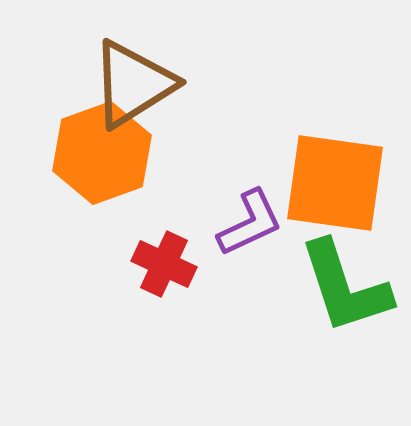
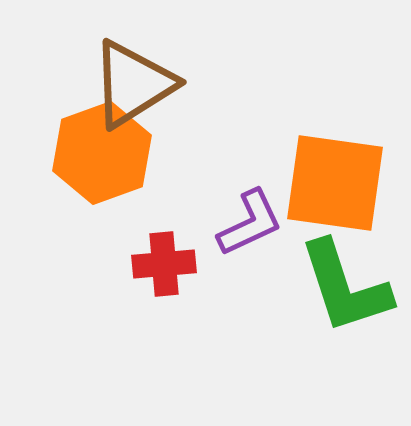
red cross: rotated 30 degrees counterclockwise
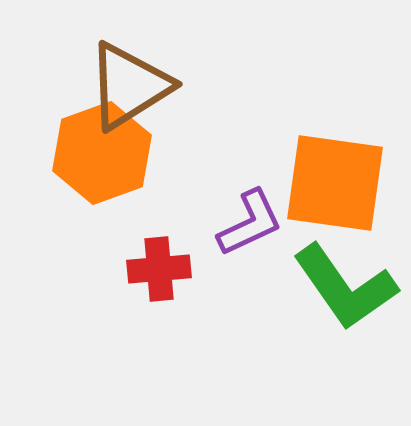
brown triangle: moved 4 px left, 2 px down
red cross: moved 5 px left, 5 px down
green L-shape: rotated 17 degrees counterclockwise
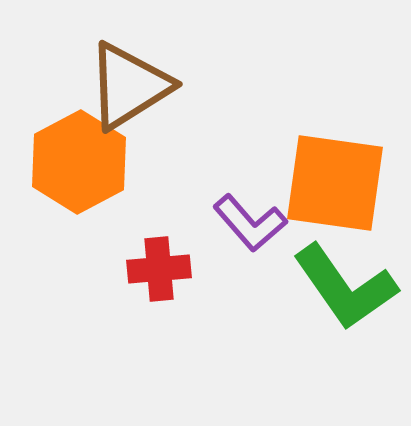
orange hexagon: moved 23 px left, 9 px down; rotated 8 degrees counterclockwise
purple L-shape: rotated 74 degrees clockwise
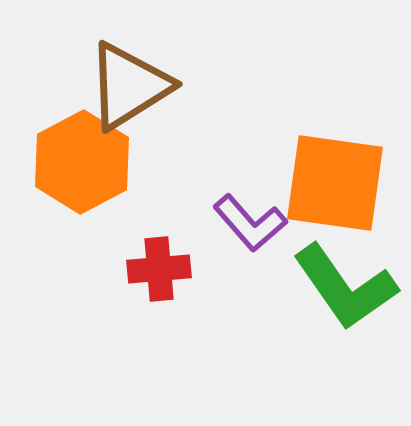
orange hexagon: moved 3 px right
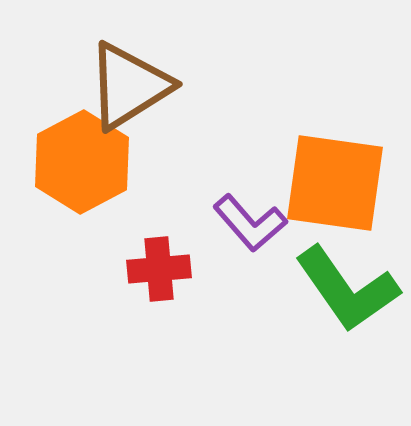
green L-shape: moved 2 px right, 2 px down
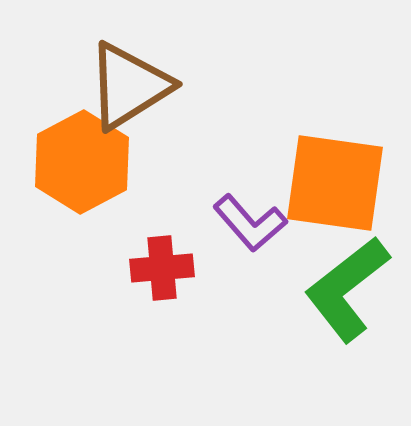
red cross: moved 3 px right, 1 px up
green L-shape: rotated 87 degrees clockwise
